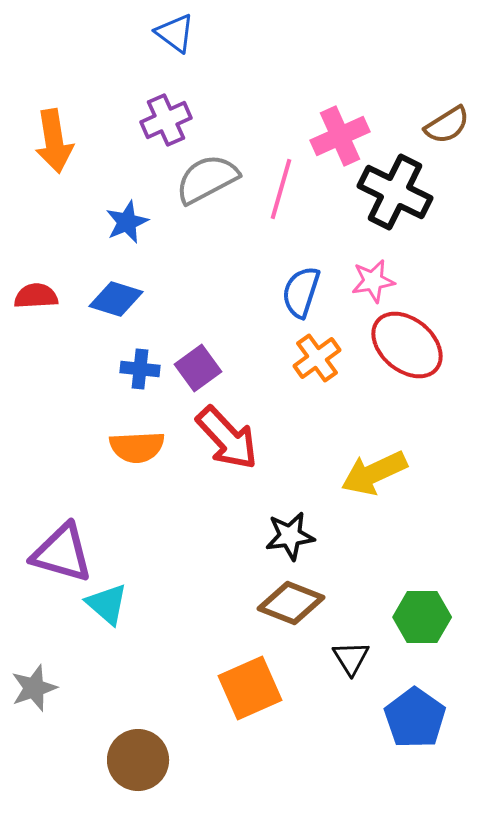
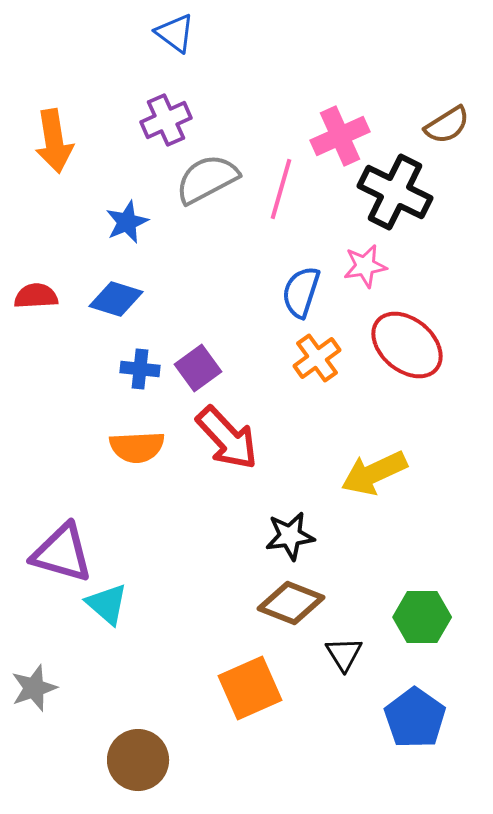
pink star: moved 8 px left, 15 px up
black triangle: moved 7 px left, 4 px up
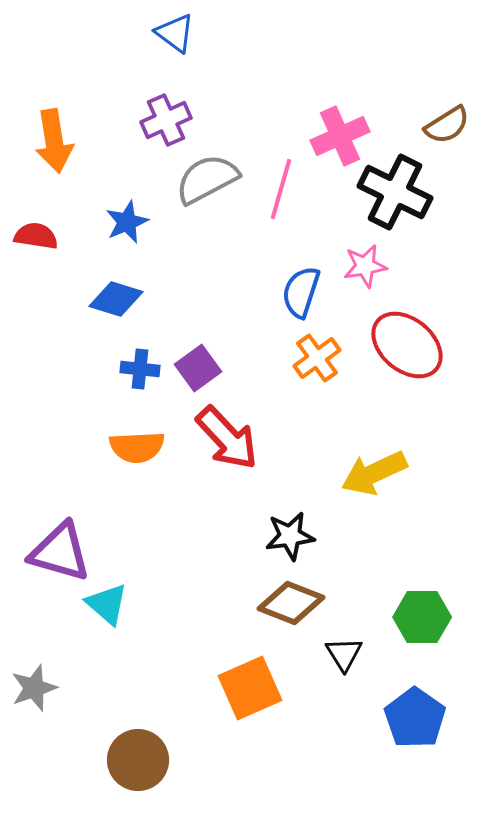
red semicircle: moved 60 px up; rotated 12 degrees clockwise
purple triangle: moved 2 px left, 1 px up
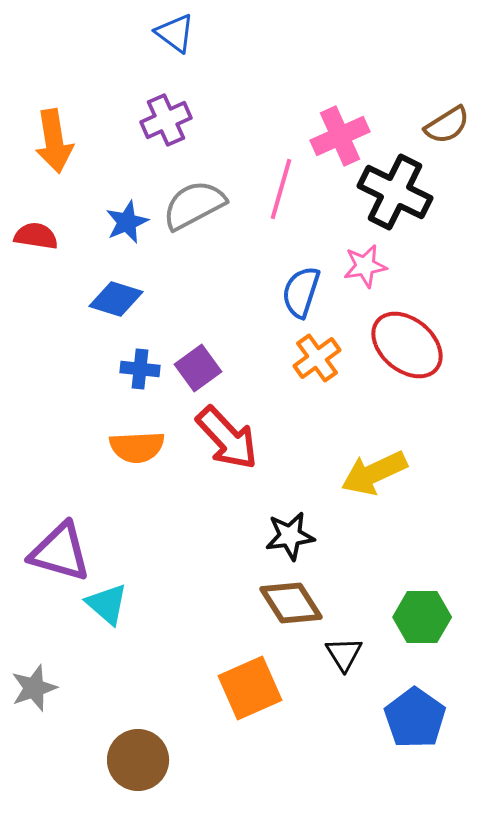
gray semicircle: moved 13 px left, 26 px down
brown diamond: rotated 36 degrees clockwise
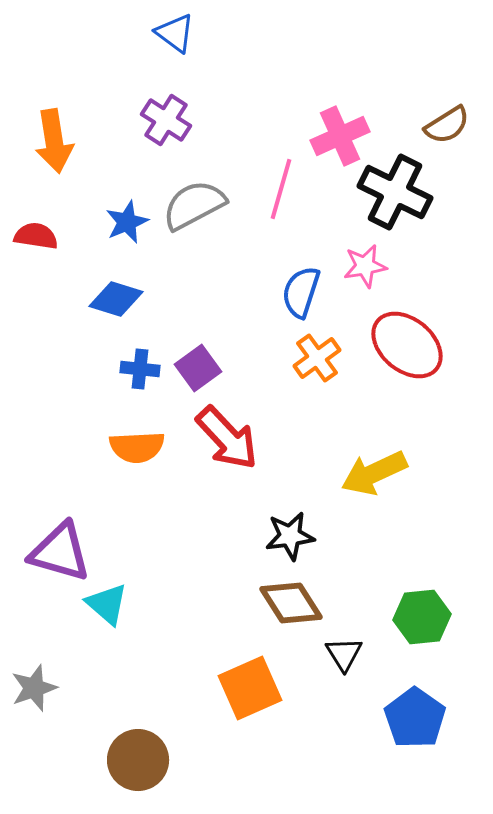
purple cross: rotated 33 degrees counterclockwise
green hexagon: rotated 6 degrees counterclockwise
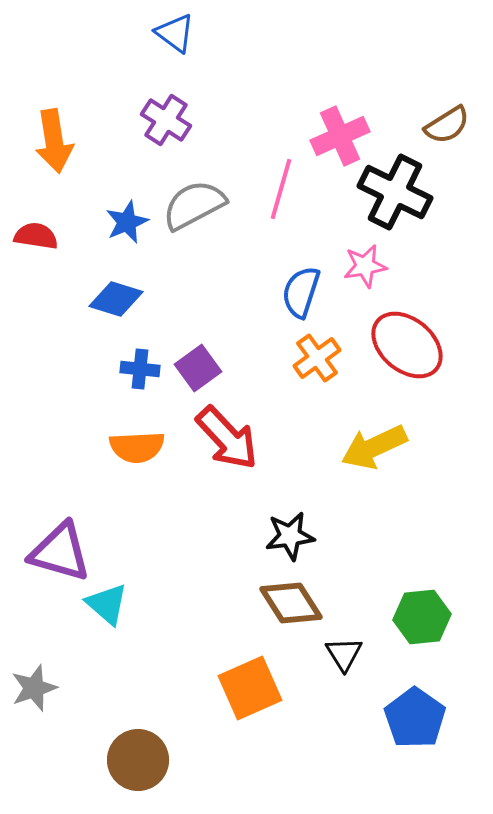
yellow arrow: moved 26 px up
